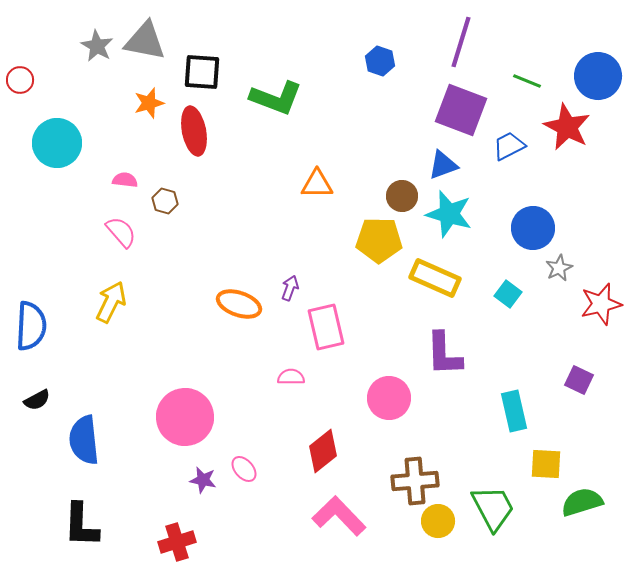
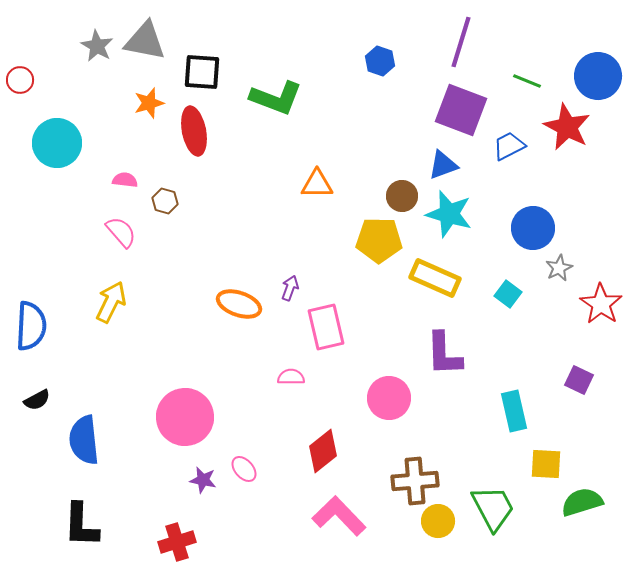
red star at (601, 304): rotated 24 degrees counterclockwise
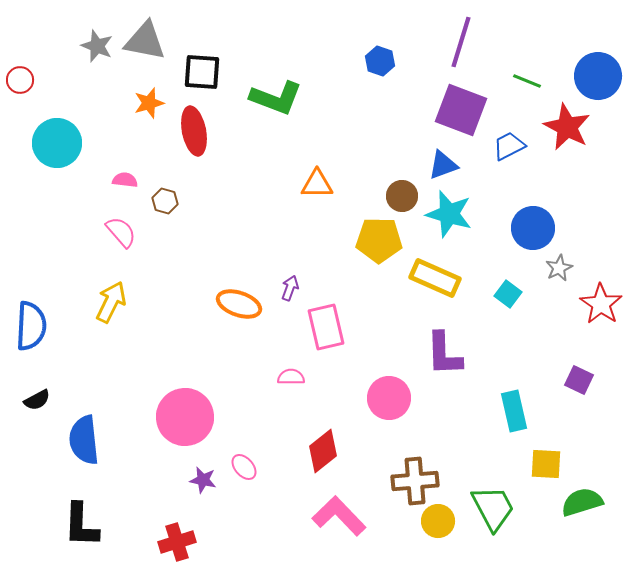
gray star at (97, 46): rotated 8 degrees counterclockwise
pink ellipse at (244, 469): moved 2 px up
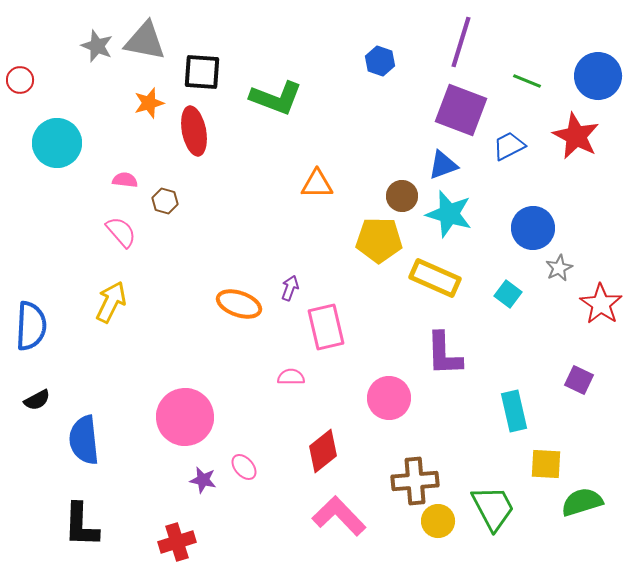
red star at (567, 127): moved 9 px right, 9 px down
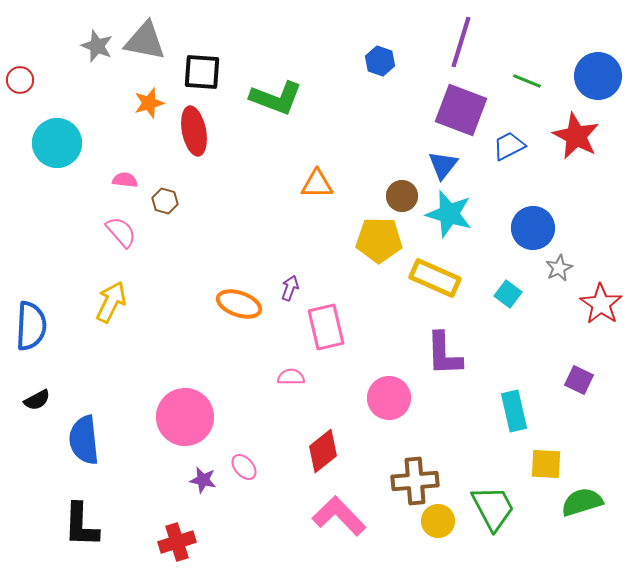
blue triangle at (443, 165): rotated 32 degrees counterclockwise
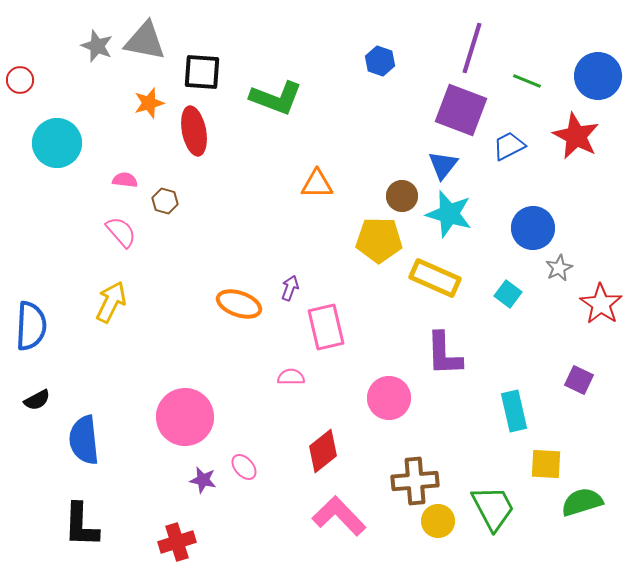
purple line at (461, 42): moved 11 px right, 6 px down
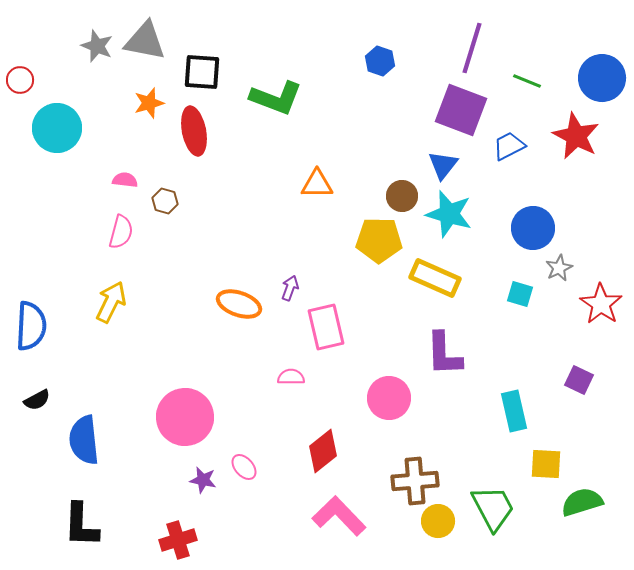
blue circle at (598, 76): moved 4 px right, 2 px down
cyan circle at (57, 143): moved 15 px up
pink semicircle at (121, 232): rotated 56 degrees clockwise
cyan square at (508, 294): moved 12 px right; rotated 20 degrees counterclockwise
red cross at (177, 542): moved 1 px right, 2 px up
